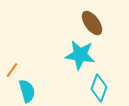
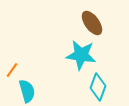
cyan star: moved 1 px right
cyan diamond: moved 1 px left, 1 px up
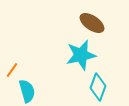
brown ellipse: rotated 20 degrees counterclockwise
cyan star: rotated 20 degrees counterclockwise
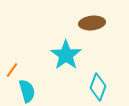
brown ellipse: rotated 40 degrees counterclockwise
cyan star: moved 15 px left; rotated 24 degrees counterclockwise
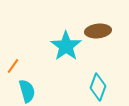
brown ellipse: moved 6 px right, 8 px down
cyan star: moved 9 px up
orange line: moved 1 px right, 4 px up
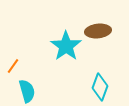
cyan diamond: moved 2 px right
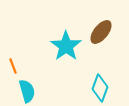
brown ellipse: moved 3 px right, 1 px down; rotated 45 degrees counterclockwise
orange line: rotated 56 degrees counterclockwise
cyan diamond: moved 1 px down
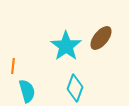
brown ellipse: moved 6 px down
orange line: rotated 28 degrees clockwise
cyan diamond: moved 25 px left
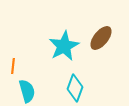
cyan star: moved 2 px left; rotated 8 degrees clockwise
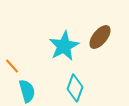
brown ellipse: moved 1 px left, 1 px up
orange line: moved 1 px left; rotated 49 degrees counterclockwise
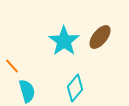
cyan star: moved 5 px up; rotated 8 degrees counterclockwise
cyan diamond: rotated 20 degrees clockwise
